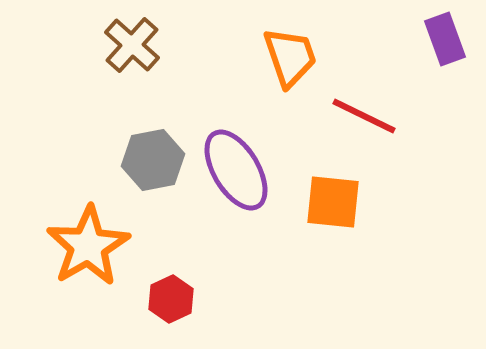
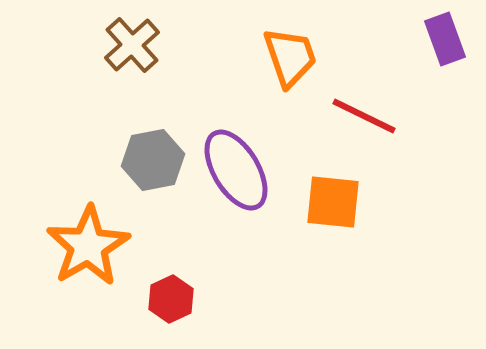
brown cross: rotated 6 degrees clockwise
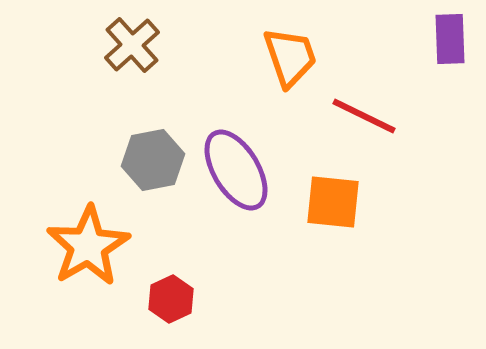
purple rectangle: moved 5 px right; rotated 18 degrees clockwise
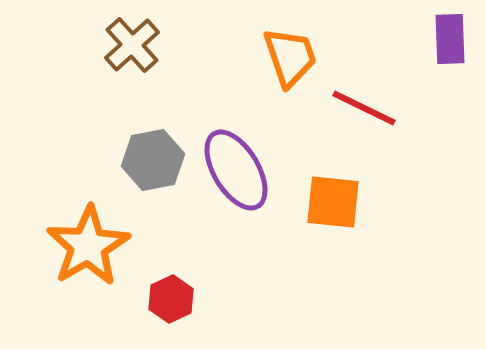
red line: moved 8 px up
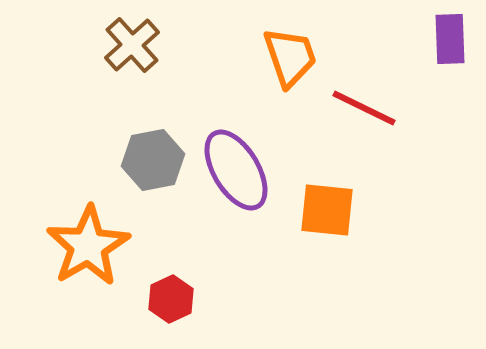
orange square: moved 6 px left, 8 px down
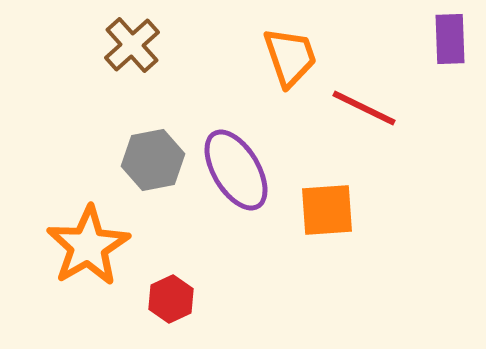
orange square: rotated 10 degrees counterclockwise
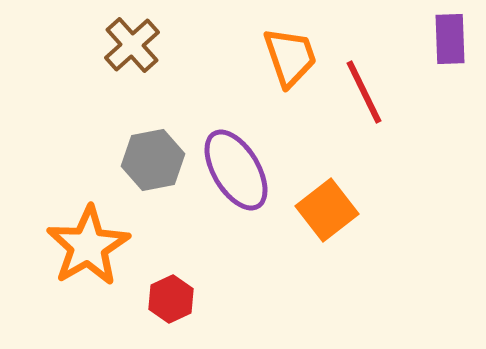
red line: moved 16 px up; rotated 38 degrees clockwise
orange square: rotated 34 degrees counterclockwise
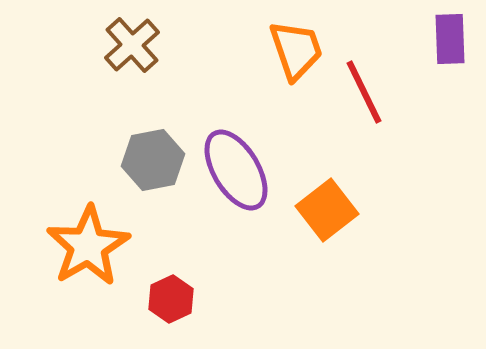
orange trapezoid: moved 6 px right, 7 px up
